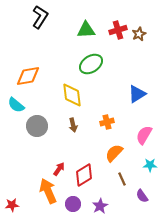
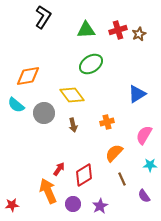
black L-shape: moved 3 px right
yellow diamond: rotated 30 degrees counterclockwise
gray circle: moved 7 px right, 13 px up
purple semicircle: moved 2 px right
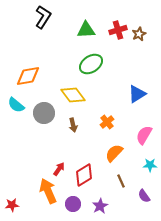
yellow diamond: moved 1 px right
orange cross: rotated 24 degrees counterclockwise
brown line: moved 1 px left, 2 px down
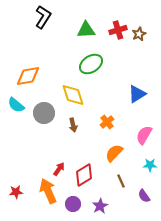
yellow diamond: rotated 20 degrees clockwise
red star: moved 4 px right, 13 px up
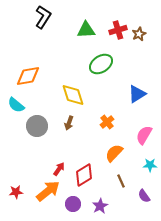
green ellipse: moved 10 px right
gray circle: moved 7 px left, 13 px down
brown arrow: moved 4 px left, 2 px up; rotated 32 degrees clockwise
orange arrow: rotated 75 degrees clockwise
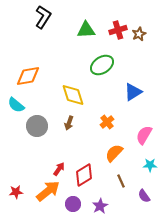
green ellipse: moved 1 px right, 1 px down
blue triangle: moved 4 px left, 2 px up
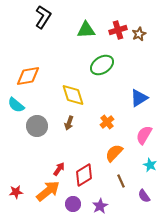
blue triangle: moved 6 px right, 6 px down
cyan star: rotated 24 degrees clockwise
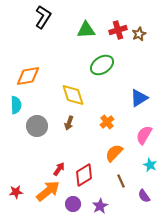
cyan semicircle: rotated 132 degrees counterclockwise
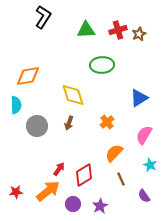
green ellipse: rotated 30 degrees clockwise
brown line: moved 2 px up
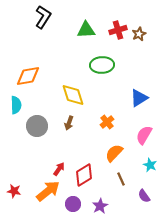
red star: moved 2 px left, 1 px up; rotated 16 degrees clockwise
